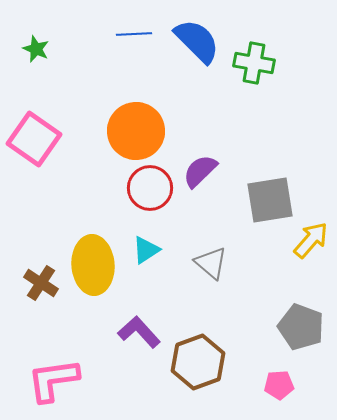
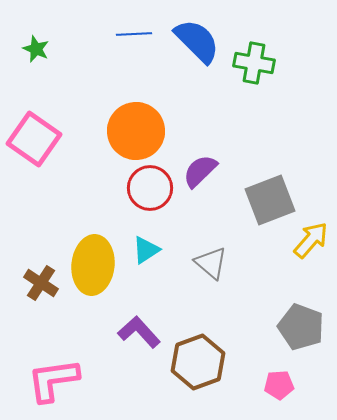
gray square: rotated 12 degrees counterclockwise
yellow ellipse: rotated 10 degrees clockwise
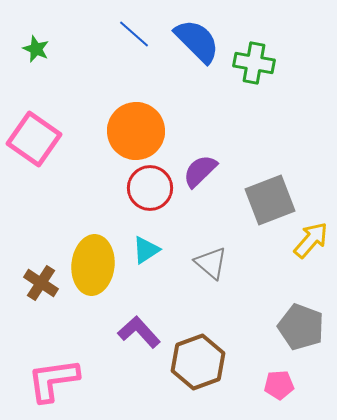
blue line: rotated 44 degrees clockwise
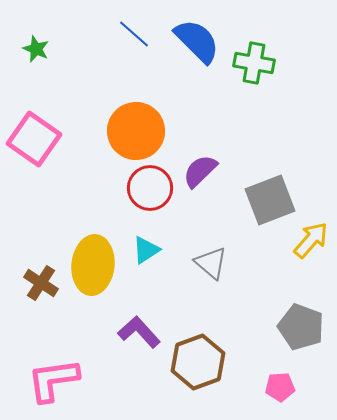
pink pentagon: moved 1 px right, 2 px down
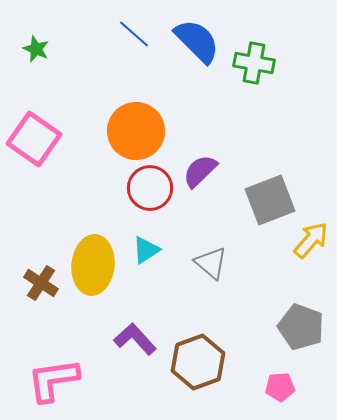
purple L-shape: moved 4 px left, 7 px down
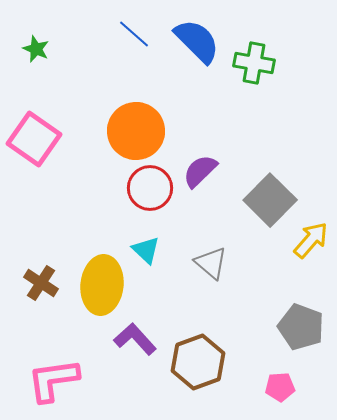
gray square: rotated 24 degrees counterclockwise
cyan triangle: rotated 44 degrees counterclockwise
yellow ellipse: moved 9 px right, 20 px down
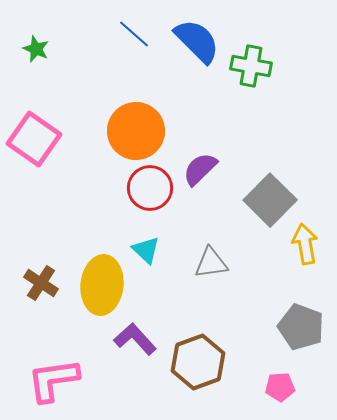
green cross: moved 3 px left, 3 px down
purple semicircle: moved 2 px up
yellow arrow: moved 6 px left, 4 px down; rotated 51 degrees counterclockwise
gray triangle: rotated 48 degrees counterclockwise
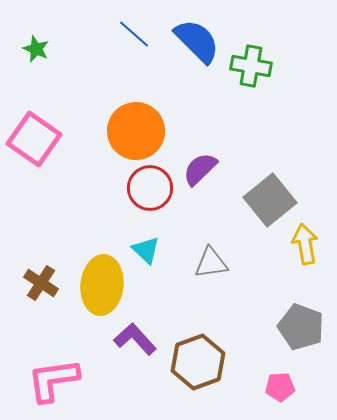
gray square: rotated 6 degrees clockwise
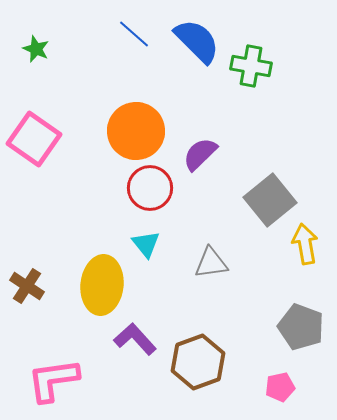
purple semicircle: moved 15 px up
cyan triangle: moved 6 px up; rotated 8 degrees clockwise
brown cross: moved 14 px left, 3 px down
pink pentagon: rotated 8 degrees counterclockwise
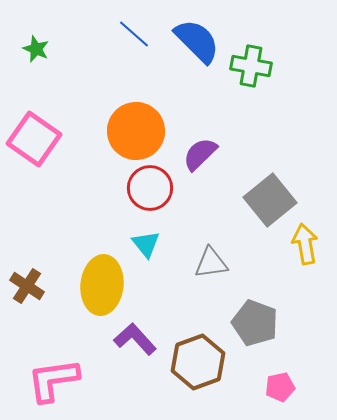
gray pentagon: moved 46 px left, 4 px up
